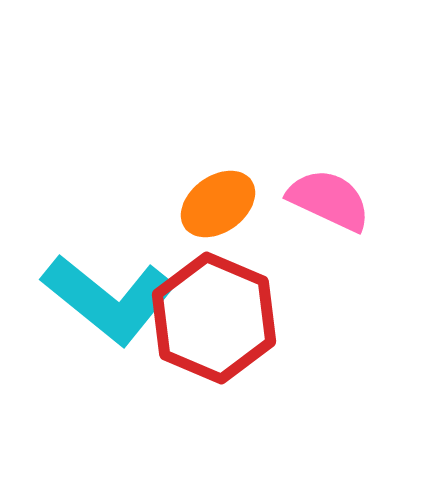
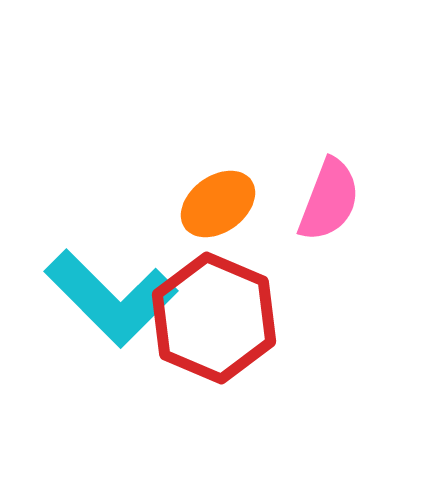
pink semicircle: rotated 86 degrees clockwise
cyan L-shape: moved 2 px right, 1 px up; rotated 6 degrees clockwise
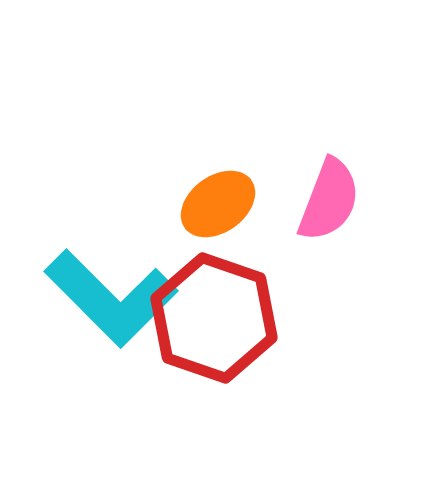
red hexagon: rotated 4 degrees counterclockwise
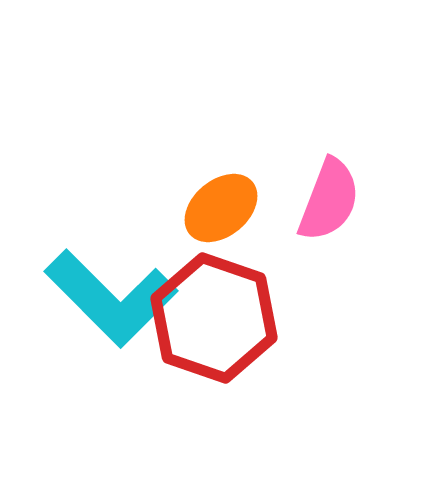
orange ellipse: moved 3 px right, 4 px down; rotated 4 degrees counterclockwise
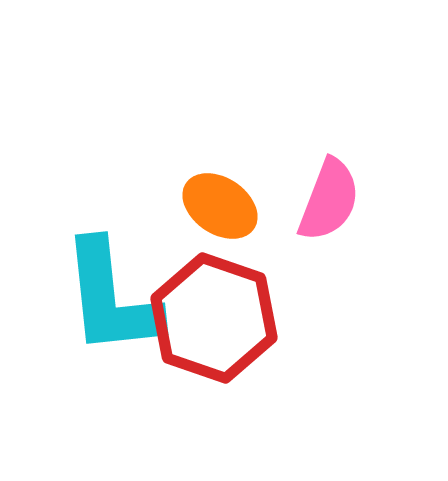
orange ellipse: moved 1 px left, 2 px up; rotated 74 degrees clockwise
cyan L-shape: rotated 39 degrees clockwise
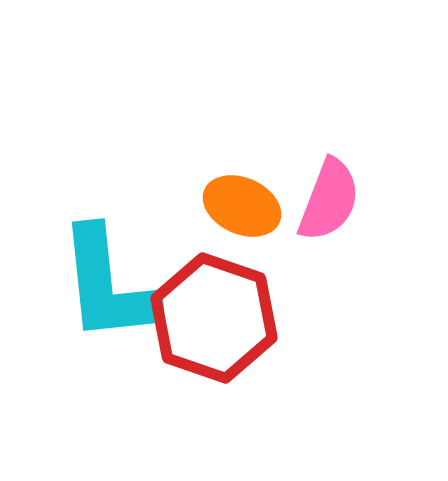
orange ellipse: moved 22 px right; rotated 10 degrees counterclockwise
cyan L-shape: moved 3 px left, 13 px up
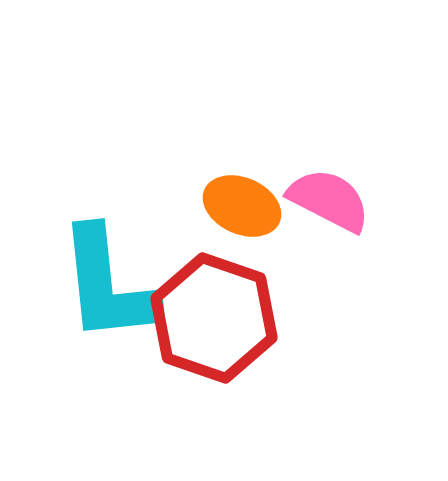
pink semicircle: rotated 84 degrees counterclockwise
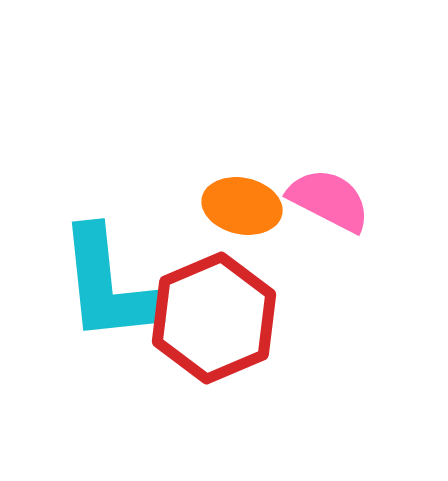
orange ellipse: rotated 12 degrees counterclockwise
red hexagon: rotated 18 degrees clockwise
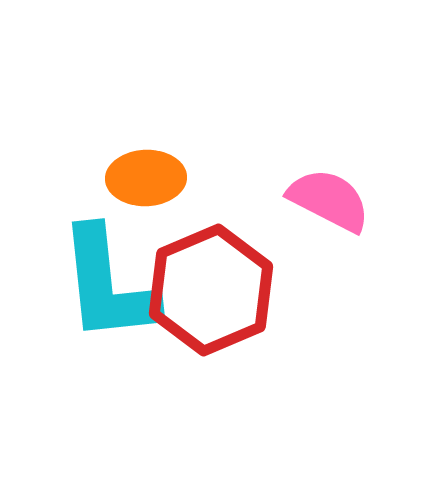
orange ellipse: moved 96 px left, 28 px up; rotated 14 degrees counterclockwise
red hexagon: moved 3 px left, 28 px up
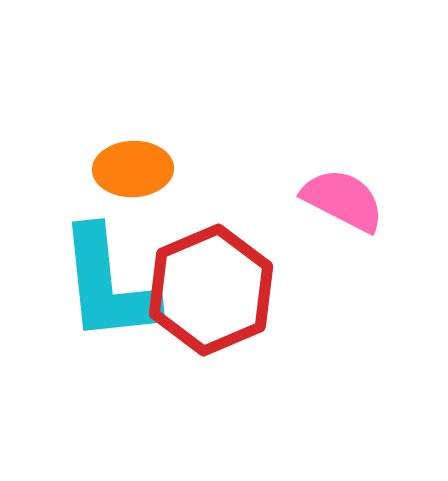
orange ellipse: moved 13 px left, 9 px up
pink semicircle: moved 14 px right
